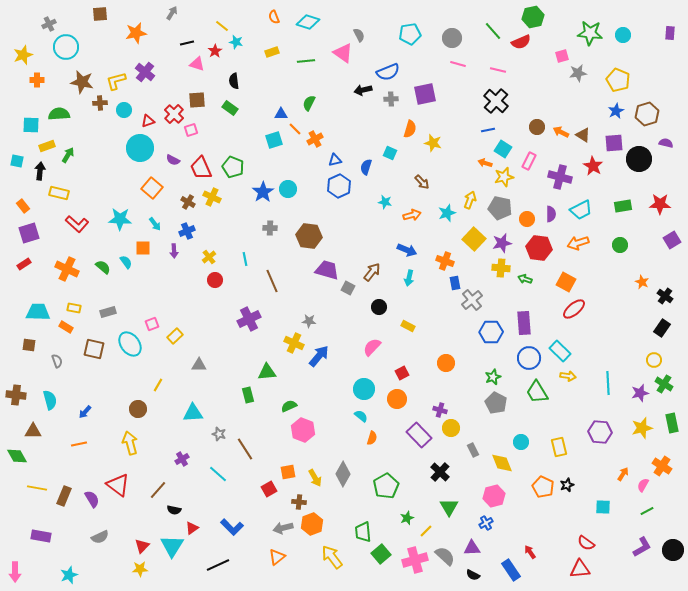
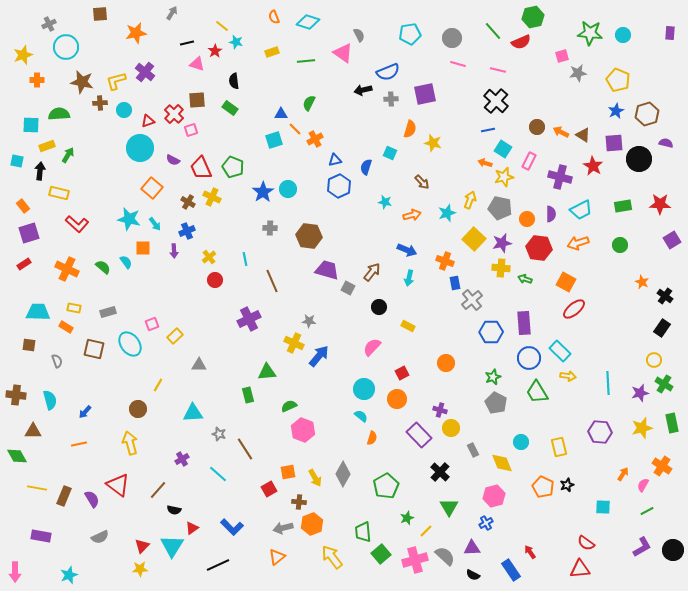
cyan star at (120, 219): moved 9 px right; rotated 10 degrees clockwise
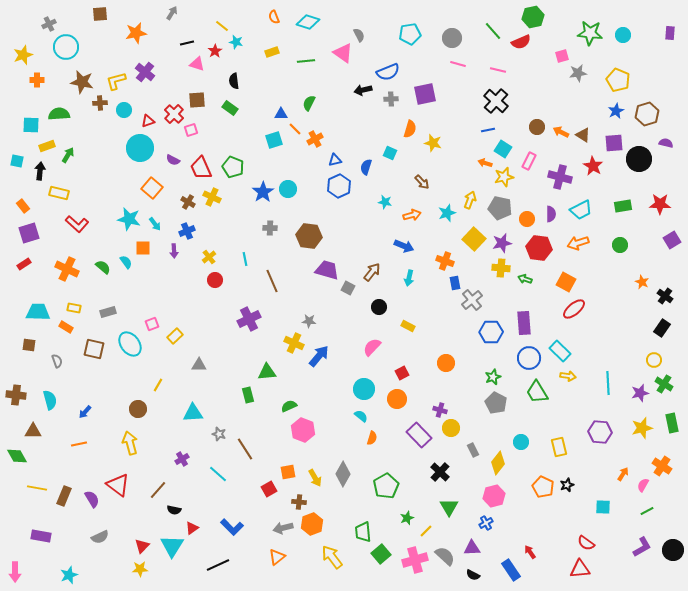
blue arrow at (407, 250): moved 3 px left, 4 px up
yellow diamond at (502, 463): moved 4 px left; rotated 60 degrees clockwise
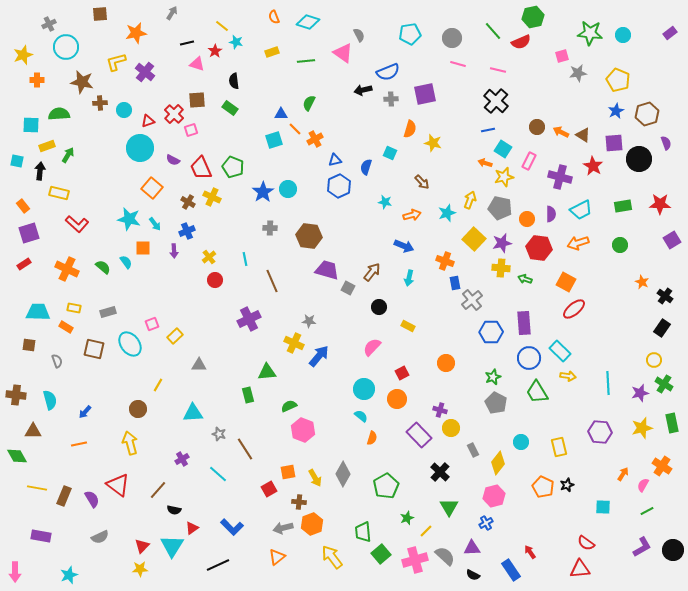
purple rectangle at (670, 33): rotated 48 degrees clockwise
yellow L-shape at (116, 81): moved 19 px up
purple semicircle at (666, 143): rotated 56 degrees clockwise
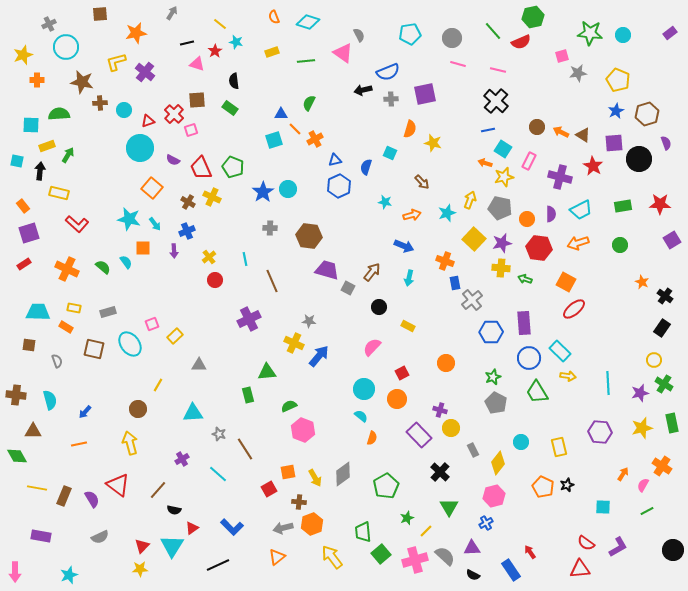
yellow line at (222, 26): moved 2 px left, 2 px up
gray diamond at (343, 474): rotated 25 degrees clockwise
purple L-shape at (642, 547): moved 24 px left
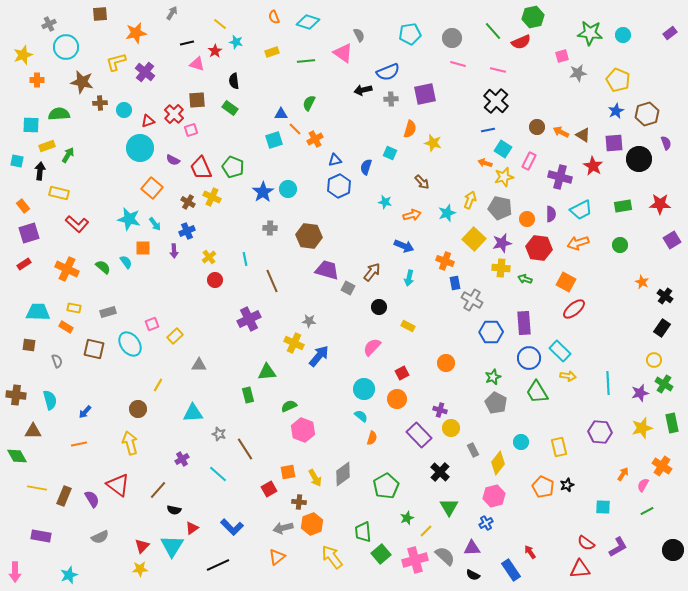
gray cross at (472, 300): rotated 20 degrees counterclockwise
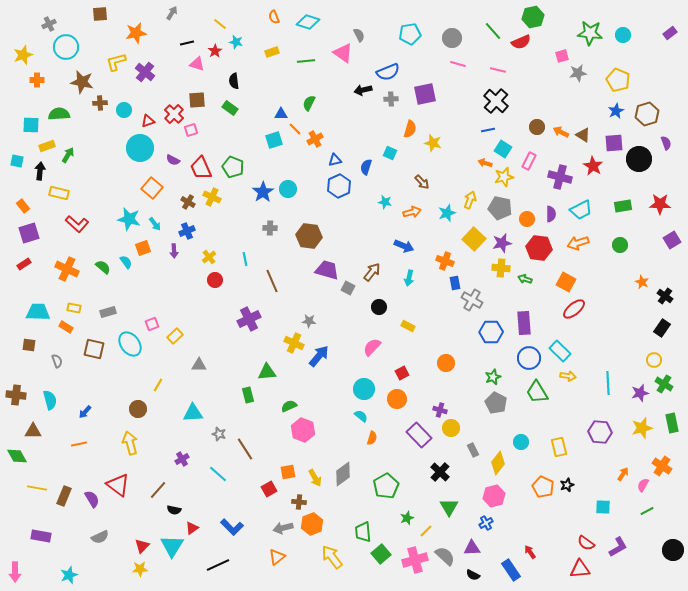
orange arrow at (412, 215): moved 3 px up
orange square at (143, 248): rotated 21 degrees counterclockwise
